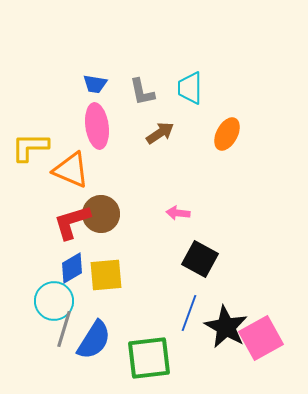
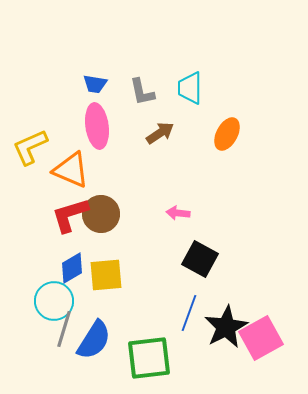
yellow L-shape: rotated 24 degrees counterclockwise
red L-shape: moved 2 px left, 7 px up
black star: rotated 15 degrees clockwise
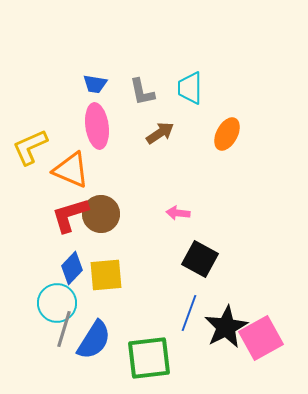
blue diamond: rotated 16 degrees counterclockwise
cyan circle: moved 3 px right, 2 px down
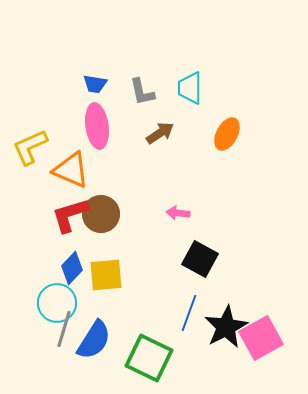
green square: rotated 33 degrees clockwise
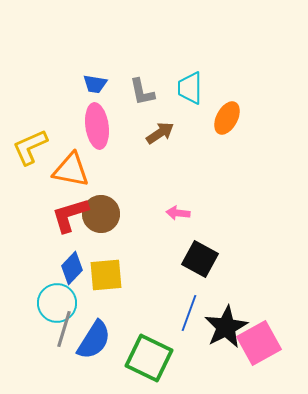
orange ellipse: moved 16 px up
orange triangle: rotated 12 degrees counterclockwise
pink square: moved 2 px left, 5 px down
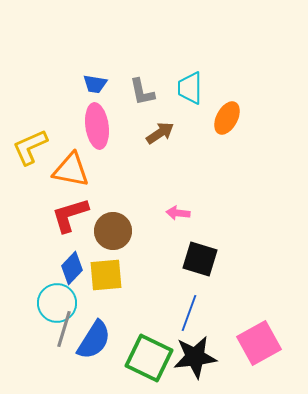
brown circle: moved 12 px right, 17 px down
black square: rotated 12 degrees counterclockwise
black star: moved 31 px left, 30 px down; rotated 21 degrees clockwise
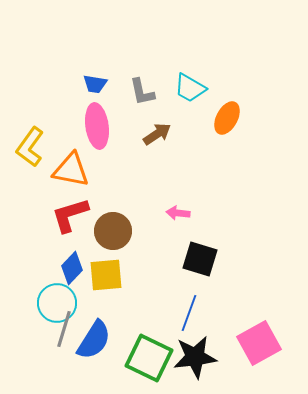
cyan trapezoid: rotated 60 degrees counterclockwise
brown arrow: moved 3 px left, 1 px down
yellow L-shape: rotated 30 degrees counterclockwise
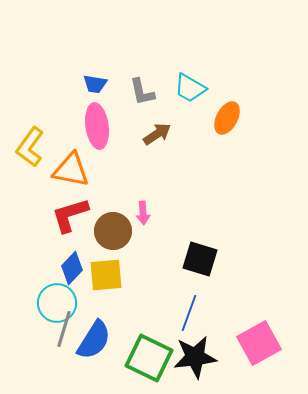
pink arrow: moved 35 px left; rotated 100 degrees counterclockwise
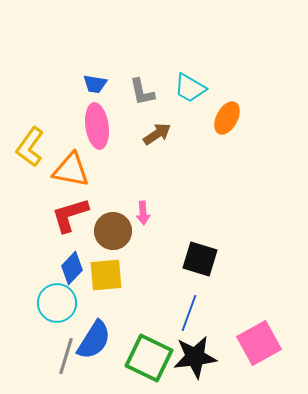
gray line: moved 2 px right, 27 px down
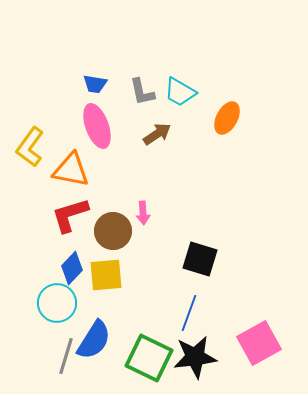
cyan trapezoid: moved 10 px left, 4 px down
pink ellipse: rotated 12 degrees counterclockwise
